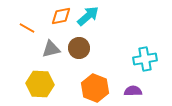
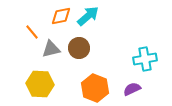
orange line: moved 5 px right, 4 px down; rotated 21 degrees clockwise
purple semicircle: moved 1 px left, 2 px up; rotated 24 degrees counterclockwise
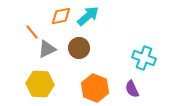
gray triangle: moved 4 px left; rotated 12 degrees counterclockwise
cyan cross: moved 1 px left, 1 px up; rotated 30 degrees clockwise
purple semicircle: rotated 90 degrees counterclockwise
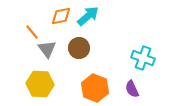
gray triangle: rotated 42 degrees counterclockwise
cyan cross: moved 1 px left
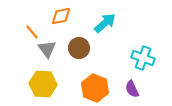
cyan arrow: moved 17 px right, 7 px down
yellow hexagon: moved 3 px right
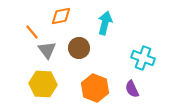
cyan arrow: rotated 35 degrees counterclockwise
gray triangle: moved 1 px down
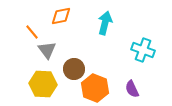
brown circle: moved 5 px left, 21 px down
cyan cross: moved 8 px up
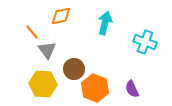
cyan cross: moved 2 px right, 8 px up
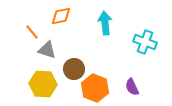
cyan arrow: rotated 20 degrees counterclockwise
gray triangle: rotated 36 degrees counterclockwise
purple semicircle: moved 2 px up
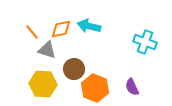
orange diamond: moved 13 px down
cyan arrow: moved 16 px left, 3 px down; rotated 70 degrees counterclockwise
